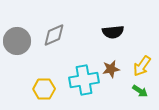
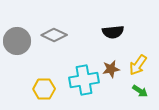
gray diamond: rotated 50 degrees clockwise
yellow arrow: moved 4 px left, 1 px up
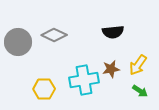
gray circle: moved 1 px right, 1 px down
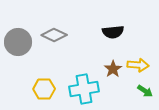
yellow arrow: rotated 120 degrees counterclockwise
brown star: moved 2 px right; rotated 24 degrees counterclockwise
cyan cross: moved 9 px down
green arrow: moved 5 px right
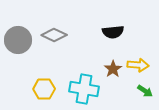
gray circle: moved 2 px up
cyan cross: rotated 20 degrees clockwise
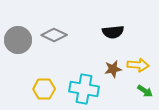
brown star: rotated 24 degrees clockwise
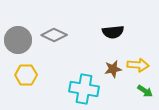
yellow hexagon: moved 18 px left, 14 px up
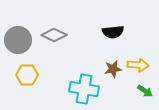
yellow hexagon: moved 1 px right
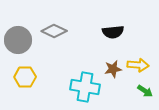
gray diamond: moved 4 px up
yellow hexagon: moved 2 px left, 2 px down
cyan cross: moved 1 px right, 2 px up
